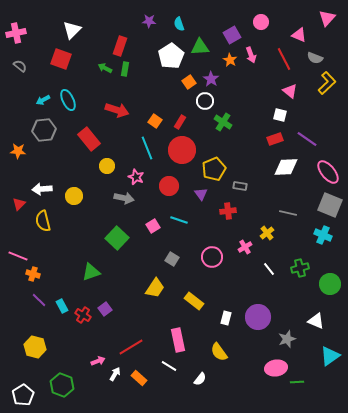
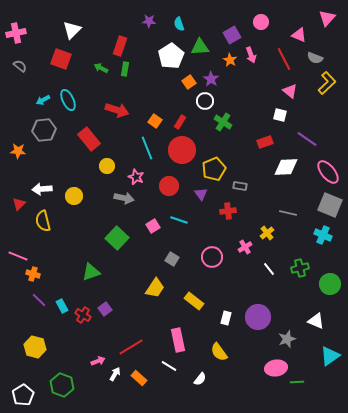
green arrow at (105, 68): moved 4 px left
red rectangle at (275, 139): moved 10 px left, 3 px down
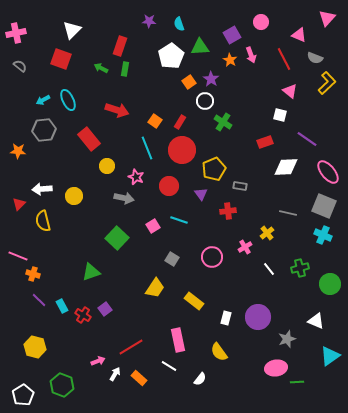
gray square at (330, 205): moved 6 px left, 1 px down
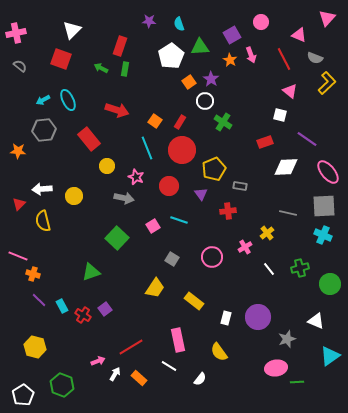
gray square at (324, 206): rotated 25 degrees counterclockwise
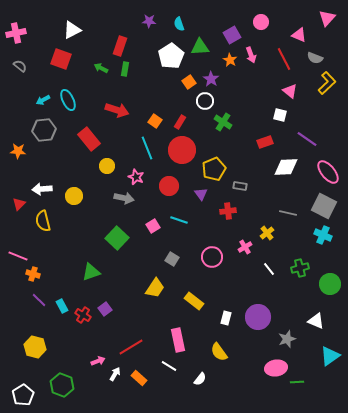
white triangle at (72, 30): rotated 18 degrees clockwise
gray square at (324, 206): rotated 30 degrees clockwise
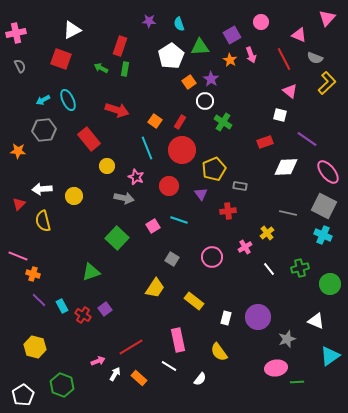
gray semicircle at (20, 66): rotated 24 degrees clockwise
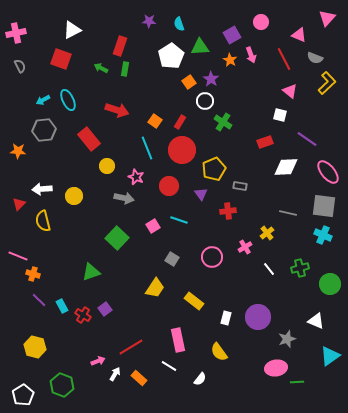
gray square at (324, 206): rotated 20 degrees counterclockwise
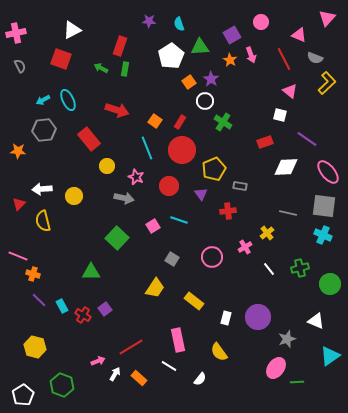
green triangle at (91, 272): rotated 18 degrees clockwise
pink ellipse at (276, 368): rotated 45 degrees counterclockwise
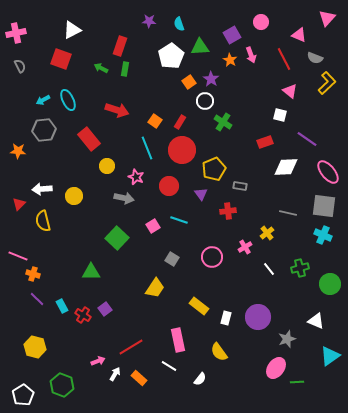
purple line at (39, 300): moved 2 px left, 1 px up
yellow rectangle at (194, 301): moved 5 px right, 5 px down
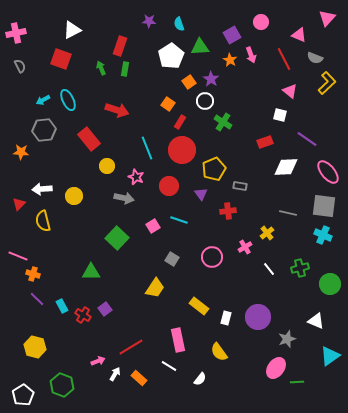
green arrow at (101, 68): rotated 40 degrees clockwise
orange square at (155, 121): moved 13 px right, 17 px up
orange star at (18, 151): moved 3 px right, 1 px down
